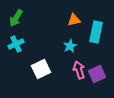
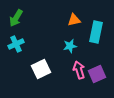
cyan star: rotated 16 degrees clockwise
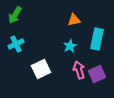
green arrow: moved 1 px left, 3 px up
cyan rectangle: moved 1 px right, 7 px down
cyan star: rotated 16 degrees counterclockwise
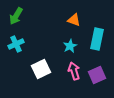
green arrow: moved 1 px right, 1 px down
orange triangle: rotated 32 degrees clockwise
pink arrow: moved 5 px left, 1 px down
purple square: moved 1 px down
